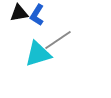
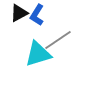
black triangle: rotated 18 degrees counterclockwise
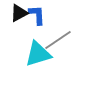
blue L-shape: rotated 145 degrees clockwise
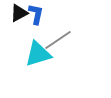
blue L-shape: moved 1 px left, 1 px up; rotated 15 degrees clockwise
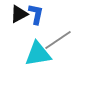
black triangle: moved 1 px down
cyan triangle: rotated 8 degrees clockwise
